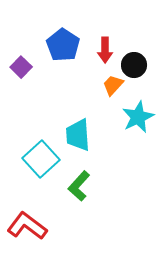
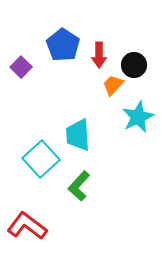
red arrow: moved 6 px left, 5 px down
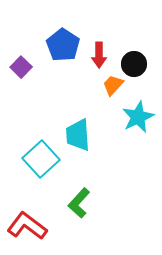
black circle: moved 1 px up
green L-shape: moved 17 px down
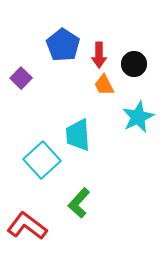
purple square: moved 11 px down
orange trapezoid: moved 9 px left; rotated 70 degrees counterclockwise
cyan square: moved 1 px right, 1 px down
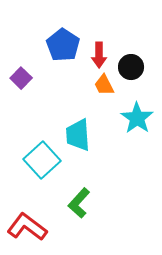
black circle: moved 3 px left, 3 px down
cyan star: moved 1 px left, 1 px down; rotated 12 degrees counterclockwise
red L-shape: moved 1 px down
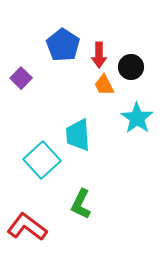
green L-shape: moved 2 px right, 1 px down; rotated 16 degrees counterclockwise
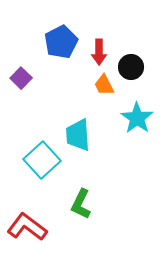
blue pentagon: moved 2 px left, 3 px up; rotated 12 degrees clockwise
red arrow: moved 3 px up
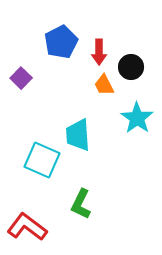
cyan square: rotated 24 degrees counterclockwise
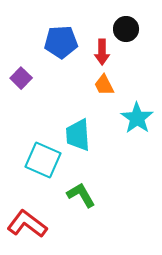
blue pentagon: rotated 24 degrees clockwise
red arrow: moved 3 px right
black circle: moved 5 px left, 38 px up
cyan square: moved 1 px right
green L-shape: moved 9 px up; rotated 124 degrees clockwise
red L-shape: moved 3 px up
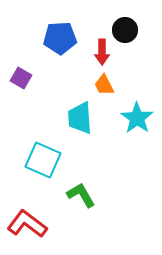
black circle: moved 1 px left, 1 px down
blue pentagon: moved 1 px left, 4 px up
purple square: rotated 15 degrees counterclockwise
cyan trapezoid: moved 2 px right, 17 px up
